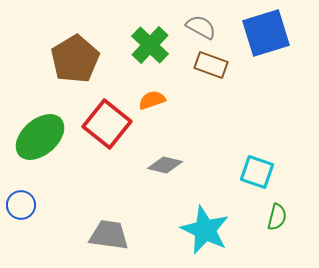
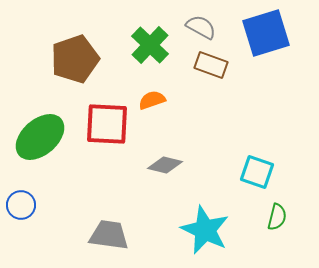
brown pentagon: rotated 12 degrees clockwise
red square: rotated 36 degrees counterclockwise
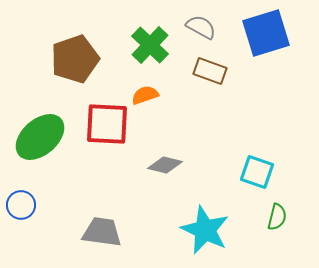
brown rectangle: moved 1 px left, 6 px down
orange semicircle: moved 7 px left, 5 px up
gray trapezoid: moved 7 px left, 3 px up
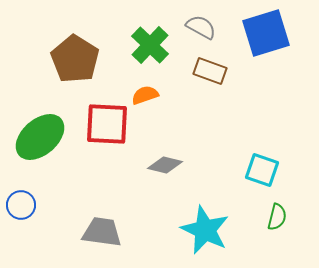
brown pentagon: rotated 21 degrees counterclockwise
cyan square: moved 5 px right, 2 px up
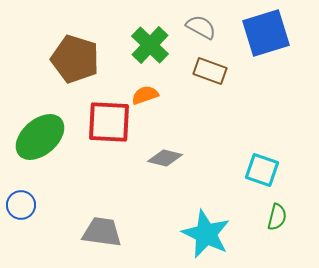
brown pentagon: rotated 15 degrees counterclockwise
red square: moved 2 px right, 2 px up
gray diamond: moved 7 px up
cyan star: moved 1 px right, 4 px down
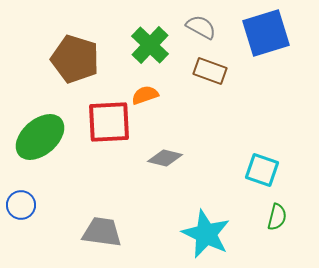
red square: rotated 6 degrees counterclockwise
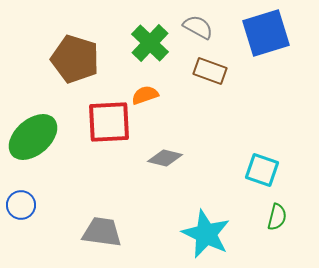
gray semicircle: moved 3 px left
green cross: moved 2 px up
green ellipse: moved 7 px left
